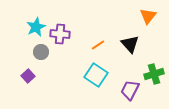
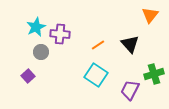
orange triangle: moved 2 px right, 1 px up
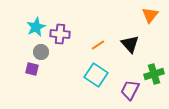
purple square: moved 4 px right, 7 px up; rotated 32 degrees counterclockwise
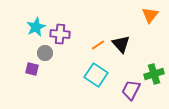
black triangle: moved 9 px left
gray circle: moved 4 px right, 1 px down
purple trapezoid: moved 1 px right
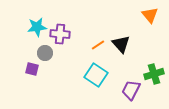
orange triangle: rotated 18 degrees counterclockwise
cyan star: moved 1 px right; rotated 18 degrees clockwise
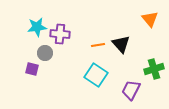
orange triangle: moved 4 px down
orange line: rotated 24 degrees clockwise
green cross: moved 5 px up
